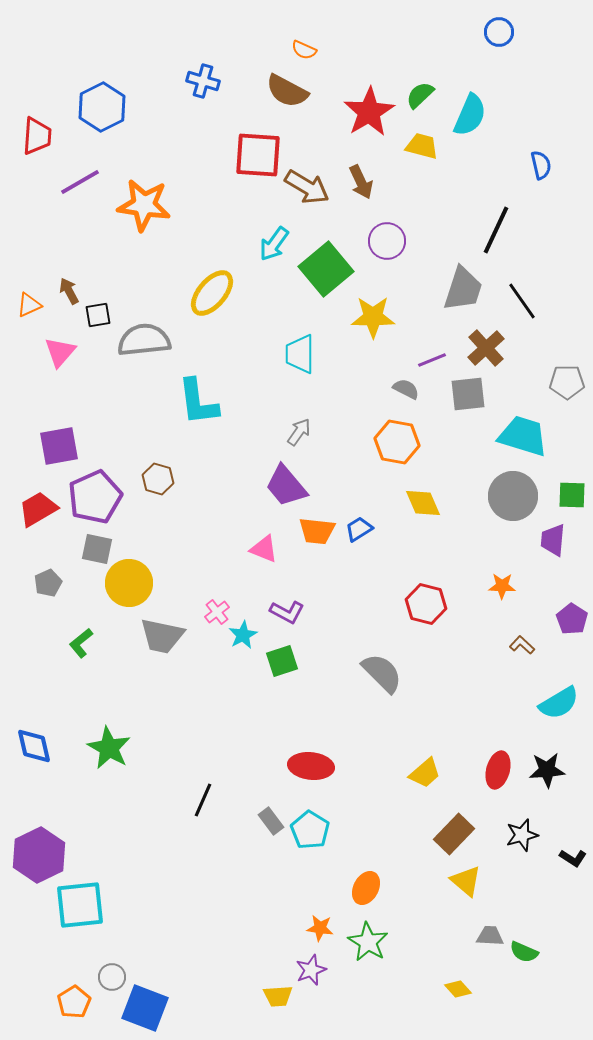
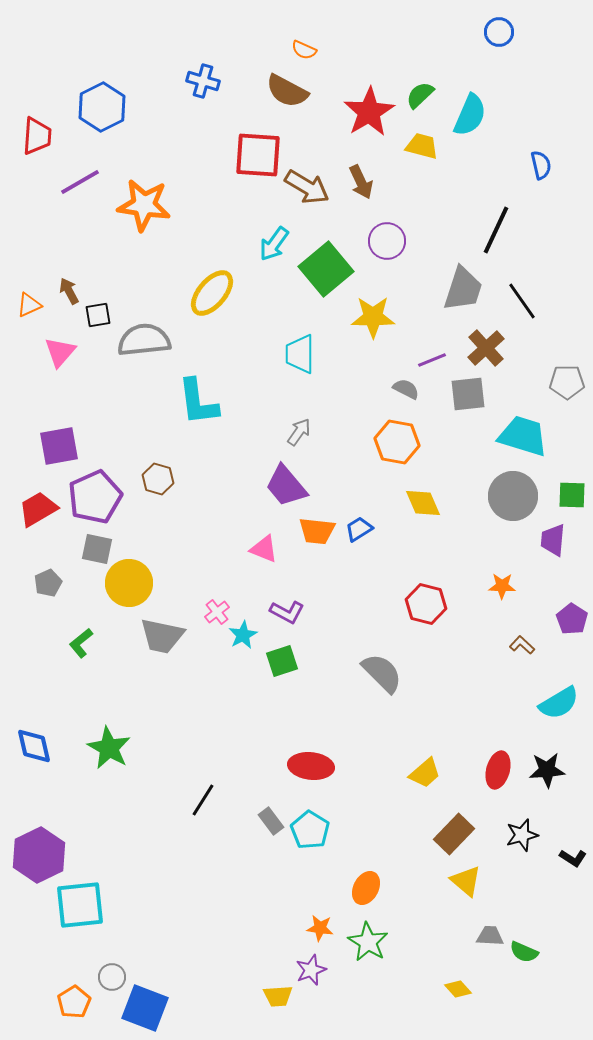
black line at (203, 800): rotated 8 degrees clockwise
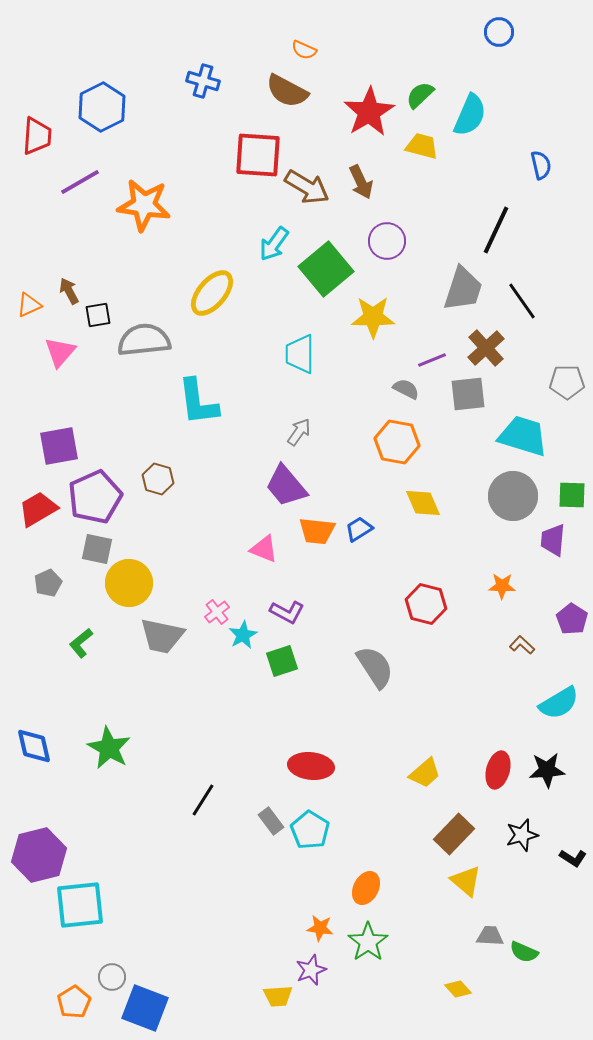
gray semicircle at (382, 673): moved 7 px left, 6 px up; rotated 12 degrees clockwise
purple hexagon at (39, 855): rotated 12 degrees clockwise
green star at (368, 942): rotated 6 degrees clockwise
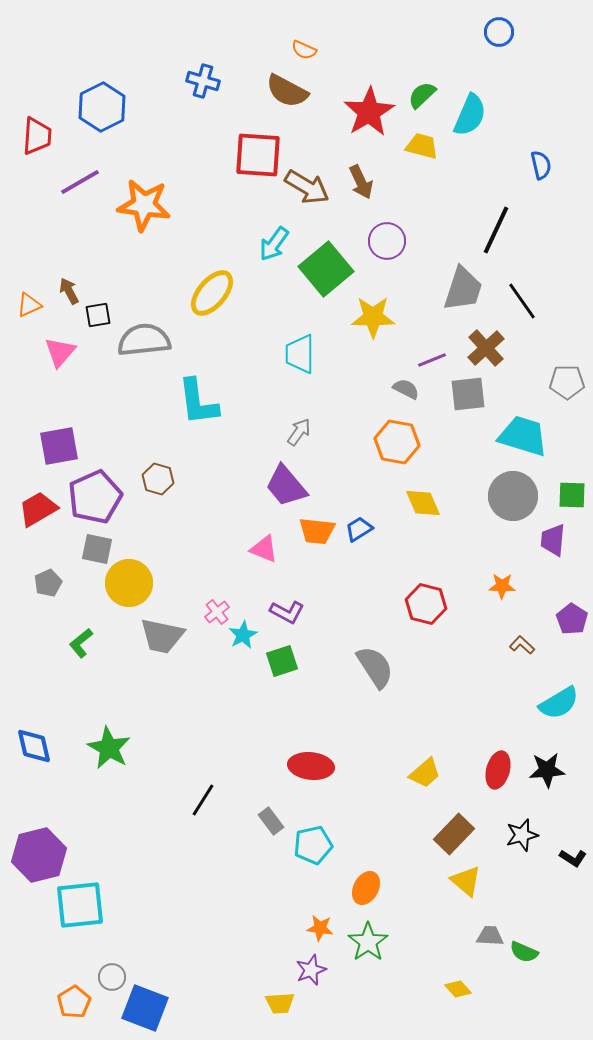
green semicircle at (420, 95): moved 2 px right
cyan pentagon at (310, 830): moved 3 px right, 15 px down; rotated 27 degrees clockwise
yellow trapezoid at (278, 996): moved 2 px right, 7 px down
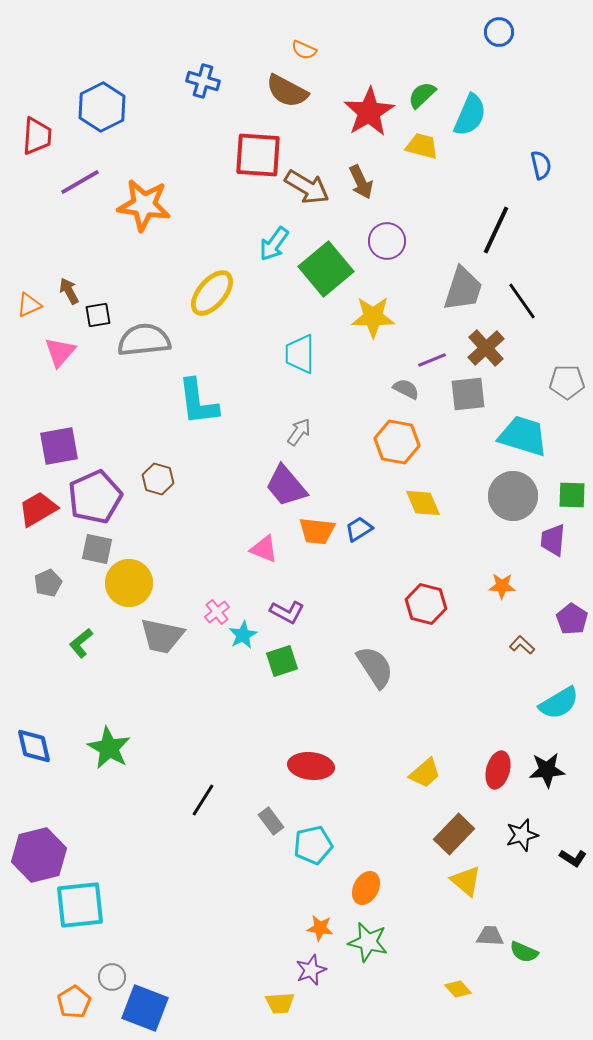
green star at (368, 942): rotated 24 degrees counterclockwise
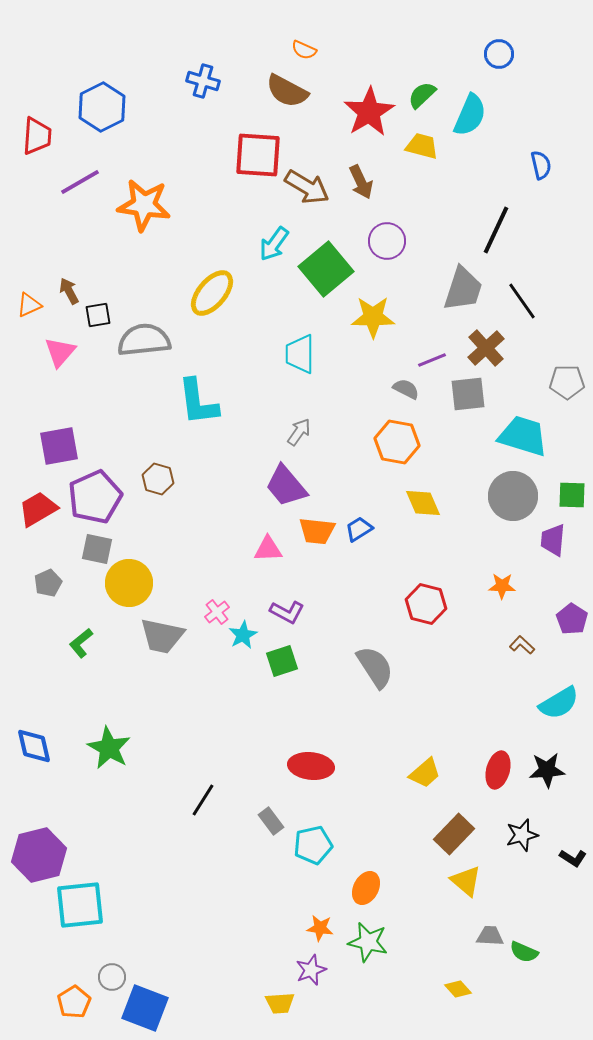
blue circle at (499, 32): moved 22 px down
pink triangle at (264, 549): moved 4 px right; rotated 24 degrees counterclockwise
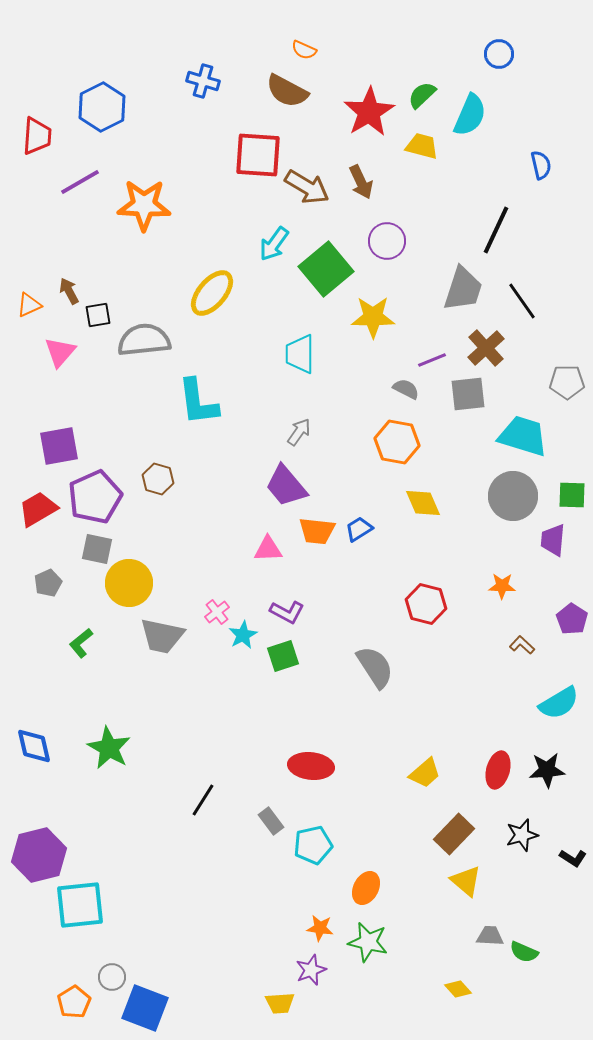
orange star at (144, 205): rotated 6 degrees counterclockwise
green square at (282, 661): moved 1 px right, 5 px up
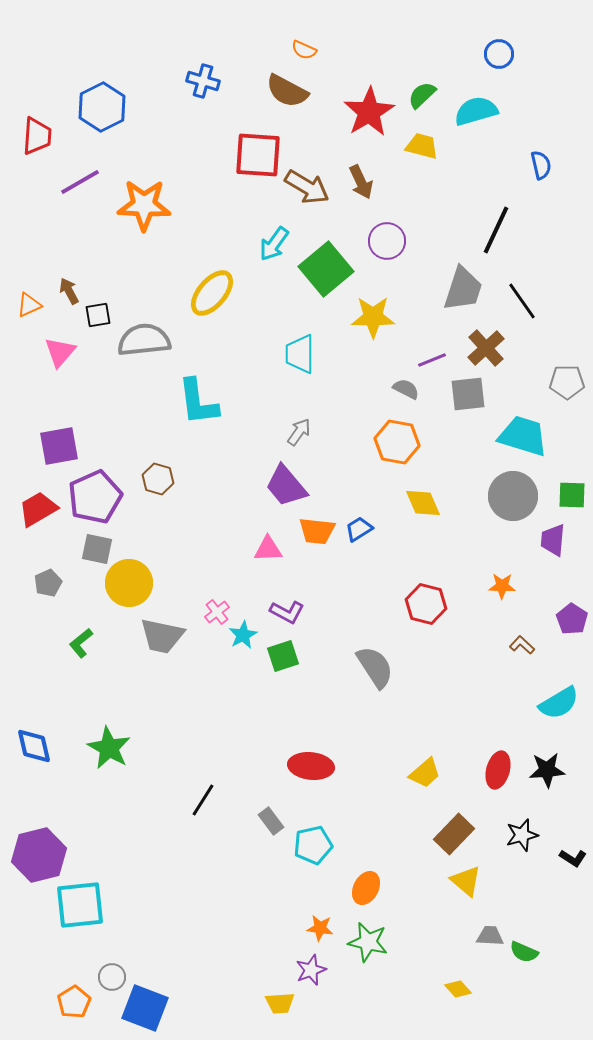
cyan semicircle at (470, 115): moved 6 px right, 4 px up; rotated 129 degrees counterclockwise
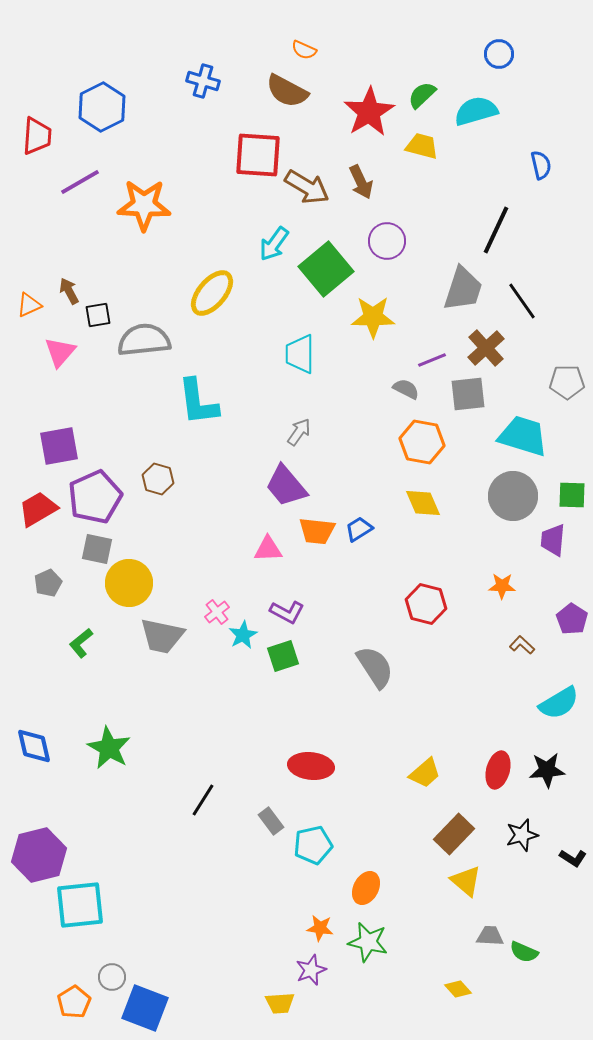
orange hexagon at (397, 442): moved 25 px right
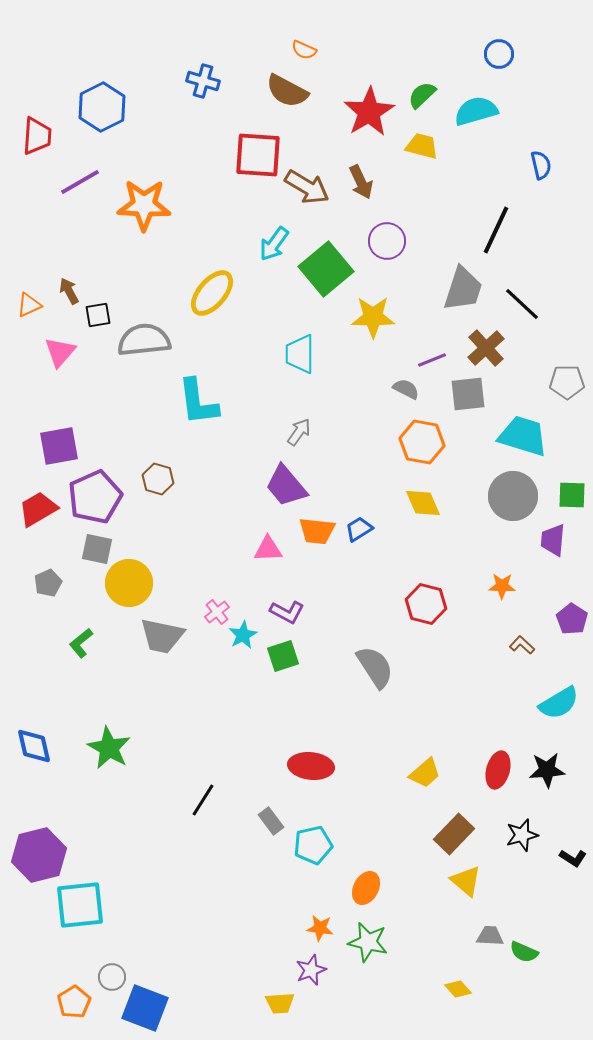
black line at (522, 301): moved 3 px down; rotated 12 degrees counterclockwise
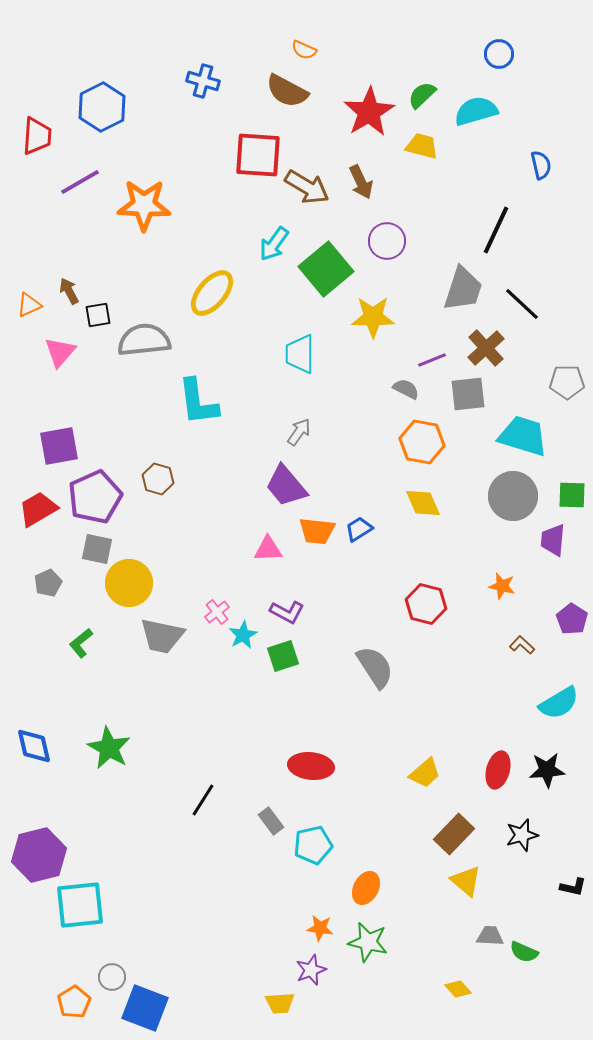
orange star at (502, 586): rotated 12 degrees clockwise
black L-shape at (573, 858): moved 29 px down; rotated 20 degrees counterclockwise
